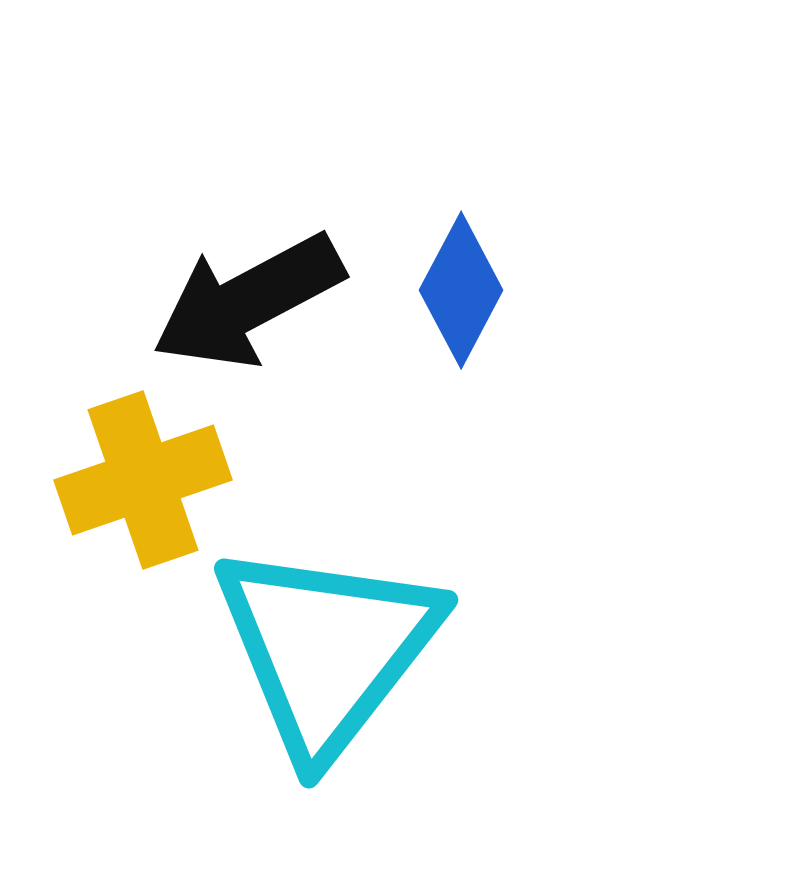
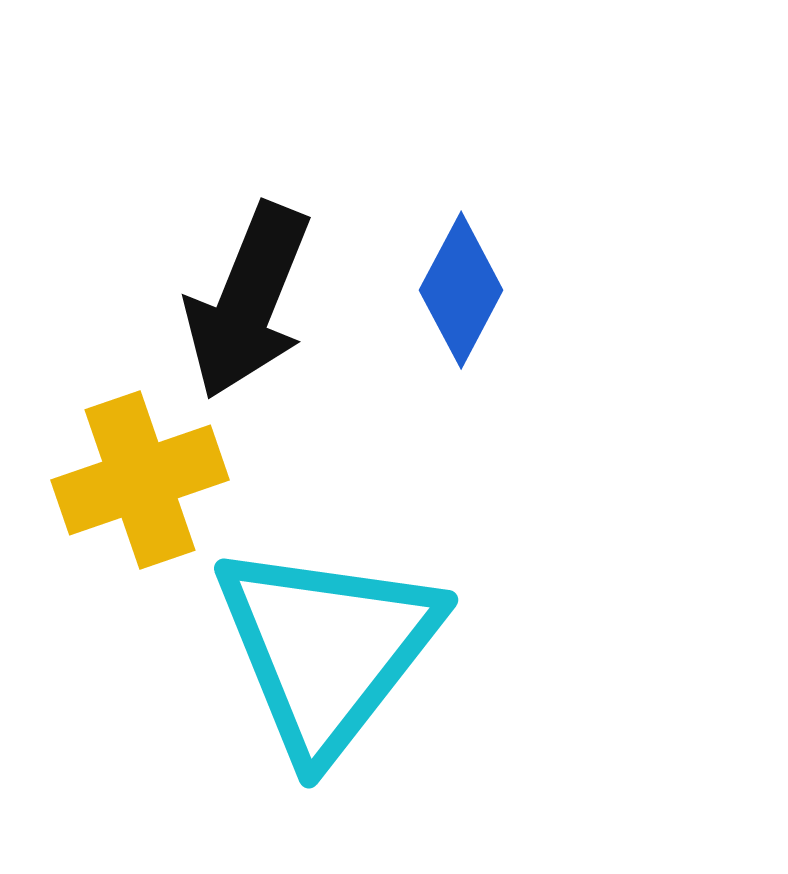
black arrow: rotated 40 degrees counterclockwise
yellow cross: moved 3 px left
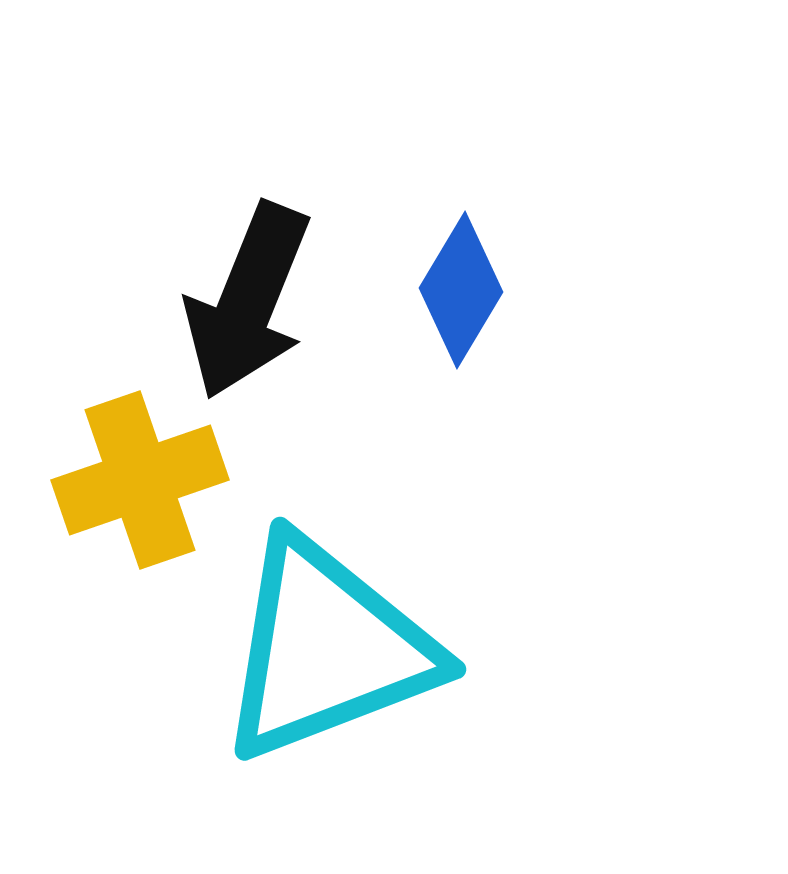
blue diamond: rotated 3 degrees clockwise
cyan triangle: rotated 31 degrees clockwise
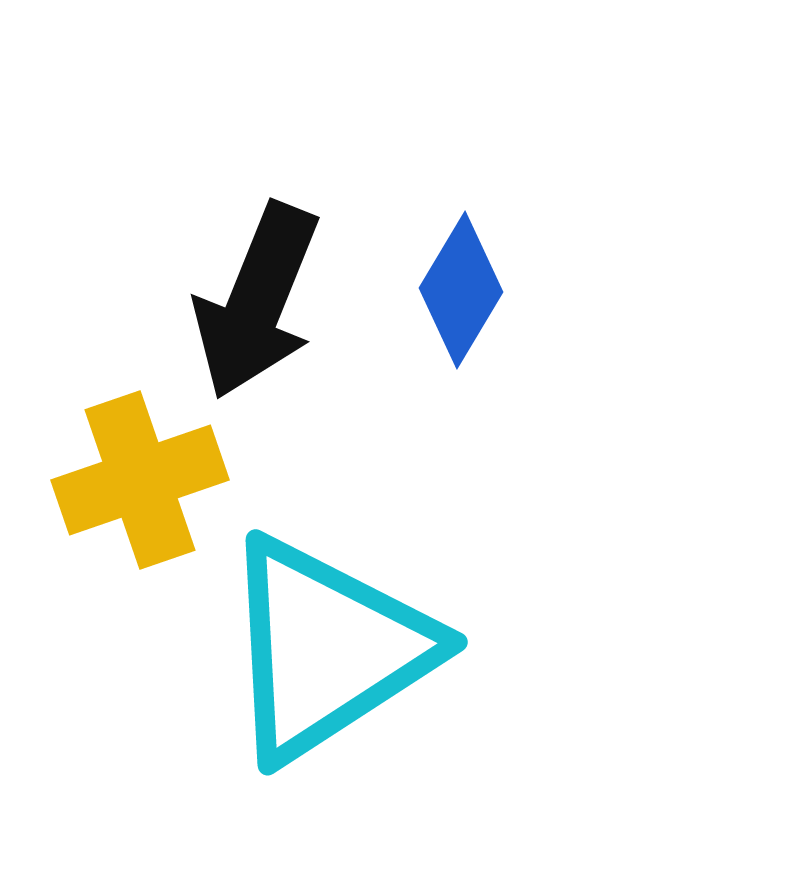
black arrow: moved 9 px right
cyan triangle: rotated 12 degrees counterclockwise
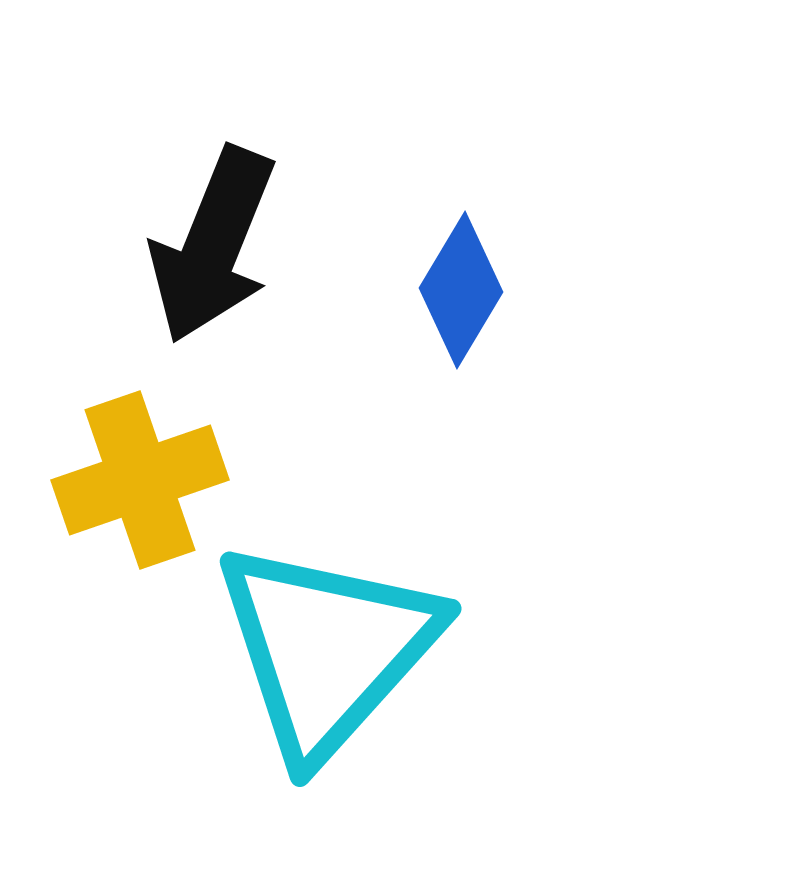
black arrow: moved 44 px left, 56 px up
cyan triangle: rotated 15 degrees counterclockwise
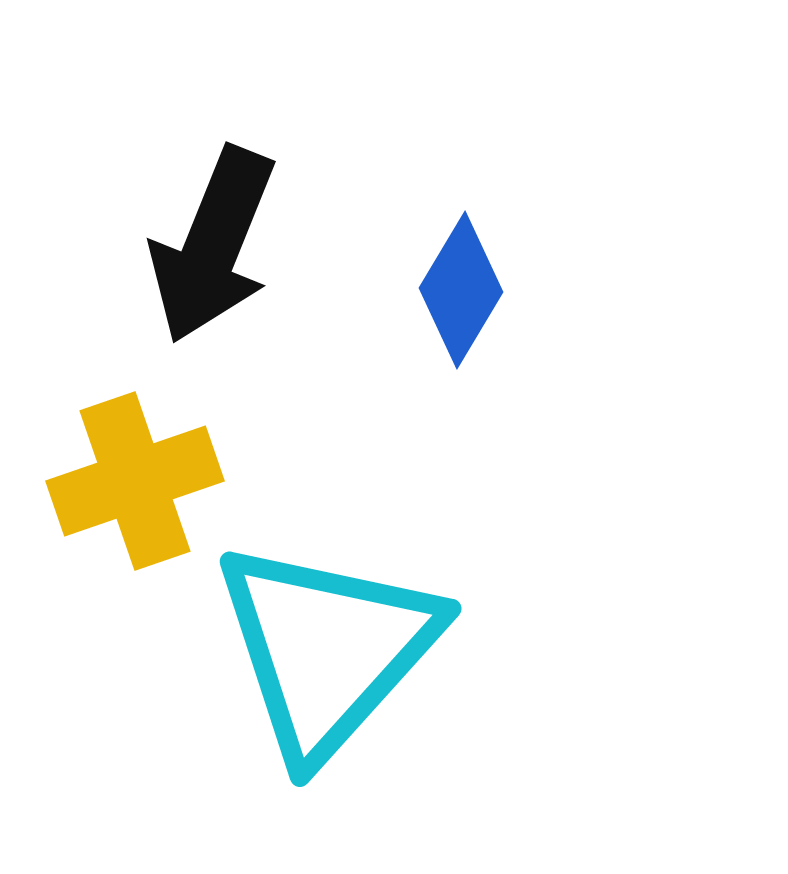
yellow cross: moved 5 px left, 1 px down
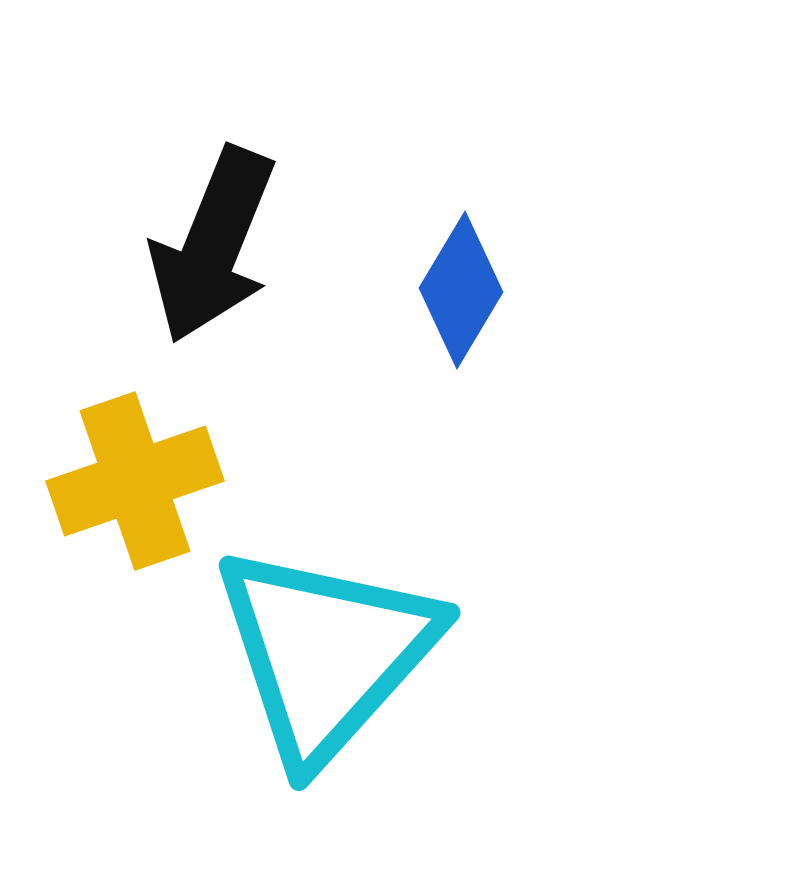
cyan triangle: moved 1 px left, 4 px down
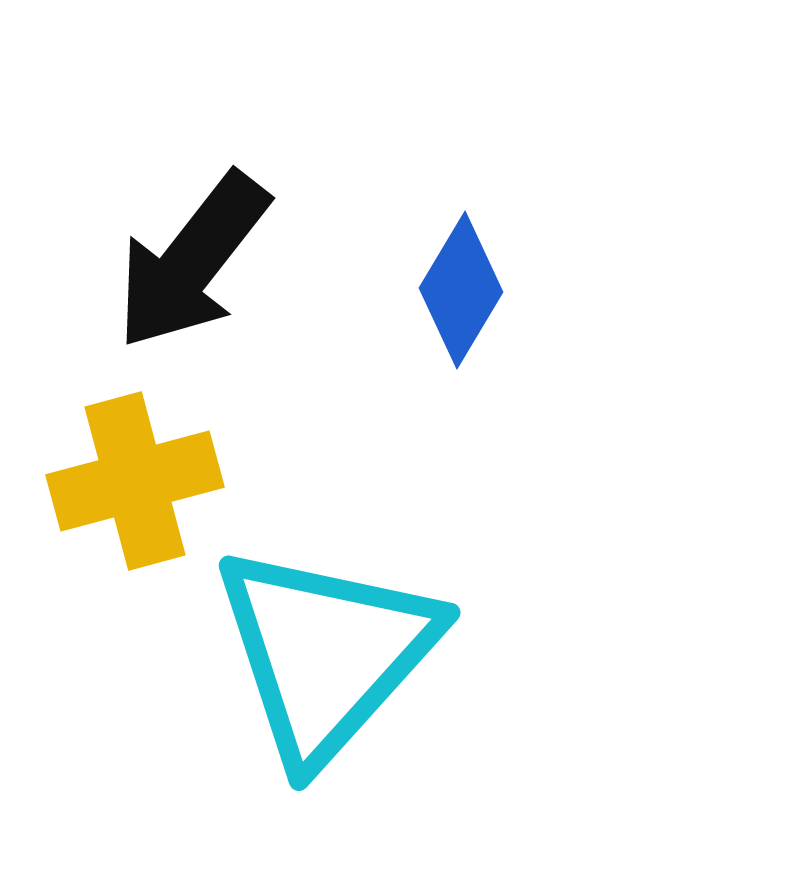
black arrow: moved 21 px left, 16 px down; rotated 16 degrees clockwise
yellow cross: rotated 4 degrees clockwise
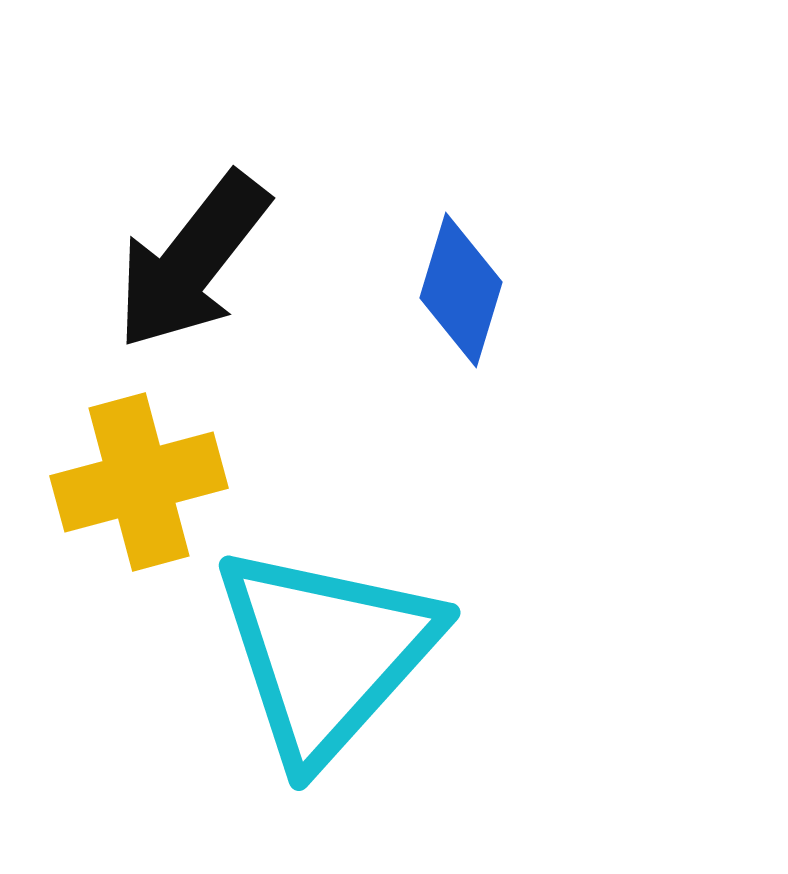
blue diamond: rotated 14 degrees counterclockwise
yellow cross: moved 4 px right, 1 px down
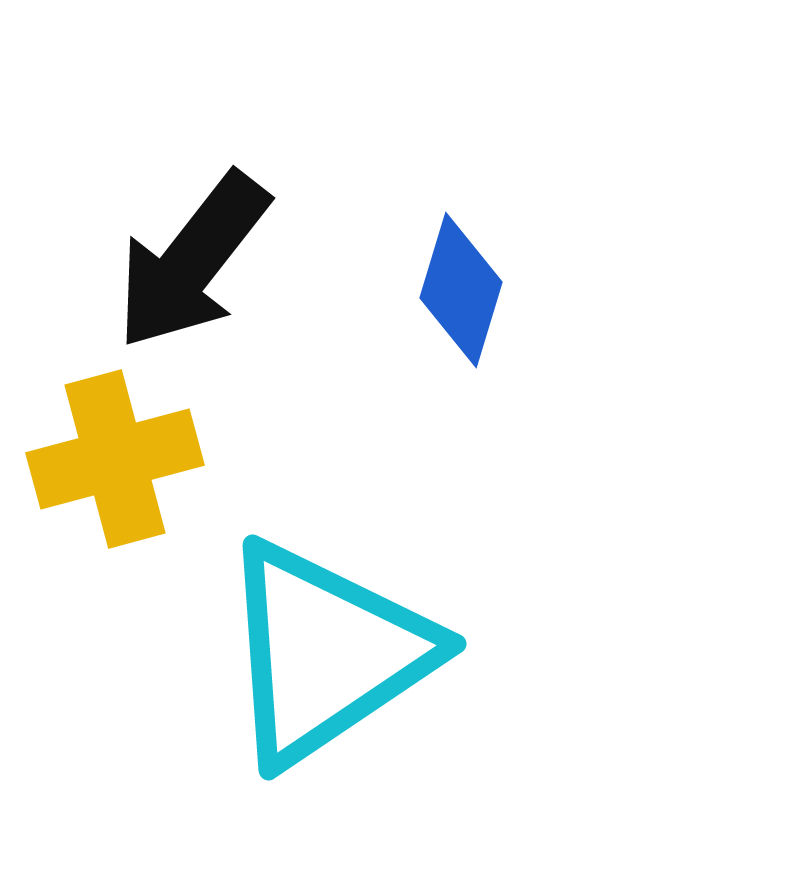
yellow cross: moved 24 px left, 23 px up
cyan triangle: rotated 14 degrees clockwise
